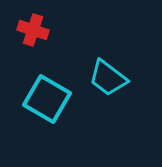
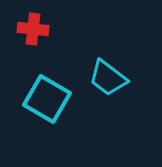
red cross: moved 1 px up; rotated 12 degrees counterclockwise
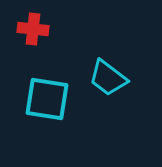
cyan square: rotated 21 degrees counterclockwise
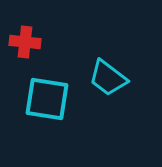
red cross: moved 8 px left, 13 px down
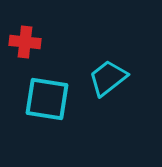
cyan trapezoid: rotated 105 degrees clockwise
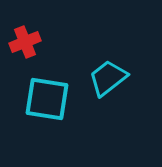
red cross: rotated 28 degrees counterclockwise
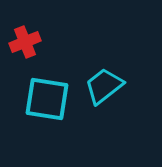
cyan trapezoid: moved 4 px left, 8 px down
